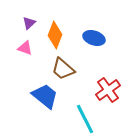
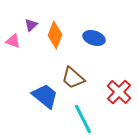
purple triangle: moved 2 px right, 2 px down
pink triangle: moved 12 px left, 7 px up
brown trapezoid: moved 10 px right, 9 px down
red cross: moved 11 px right, 2 px down; rotated 10 degrees counterclockwise
cyan line: moved 2 px left
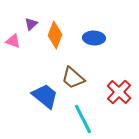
purple triangle: moved 1 px up
blue ellipse: rotated 15 degrees counterclockwise
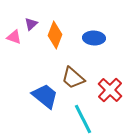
pink triangle: moved 1 px right, 4 px up
red cross: moved 9 px left, 2 px up
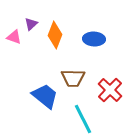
blue ellipse: moved 1 px down
brown trapezoid: rotated 40 degrees counterclockwise
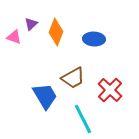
orange diamond: moved 1 px right, 3 px up
brown trapezoid: rotated 30 degrees counterclockwise
blue trapezoid: rotated 20 degrees clockwise
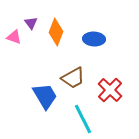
purple triangle: moved 1 px up; rotated 24 degrees counterclockwise
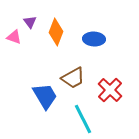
purple triangle: moved 1 px left, 1 px up
